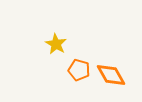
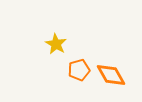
orange pentagon: rotated 30 degrees counterclockwise
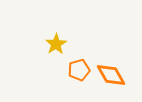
yellow star: rotated 10 degrees clockwise
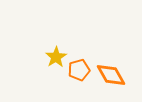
yellow star: moved 13 px down
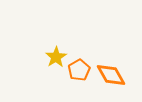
orange pentagon: rotated 15 degrees counterclockwise
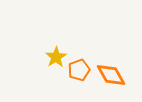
orange pentagon: rotated 10 degrees clockwise
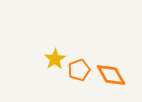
yellow star: moved 1 px left, 2 px down
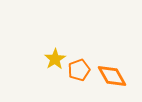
orange diamond: moved 1 px right, 1 px down
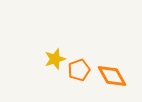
yellow star: rotated 15 degrees clockwise
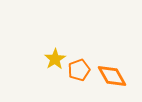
yellow star: rotated 15 degrees counterclockwise
